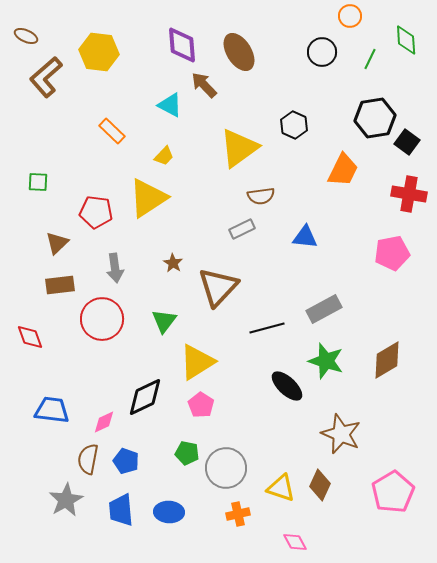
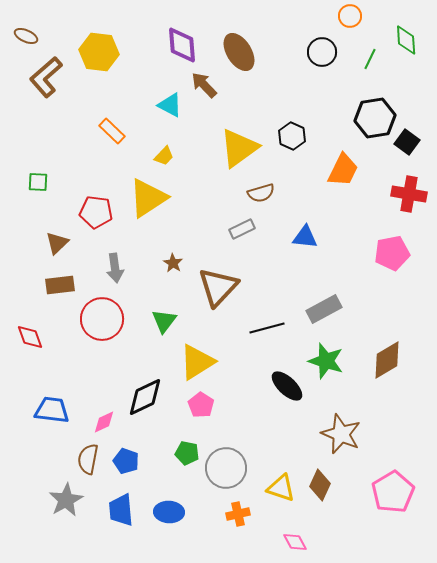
black hexagon at (294, 125): moved 2 px left, 11 px down
brown semicircle at (261, 196): moved 3 px up; rotated 8 degrees counterclockwise
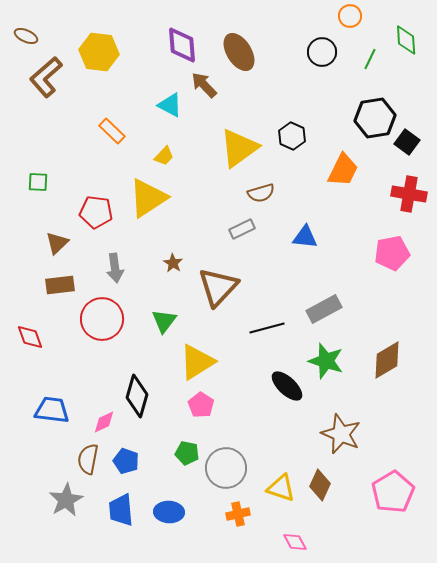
black diamond at (145, 397): moved 8 px left, 1 px up; rotated 48 degrees counterclockwise
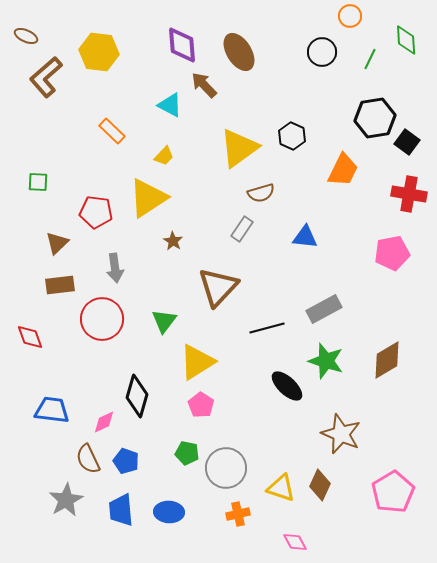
gray rectangle at (242, 229): rotated 30 degrees counterclockwise
brown star at (173, 263): moved 22 px up
brown semicircle at (88, 459): rotated 36 degrees counterclockwise
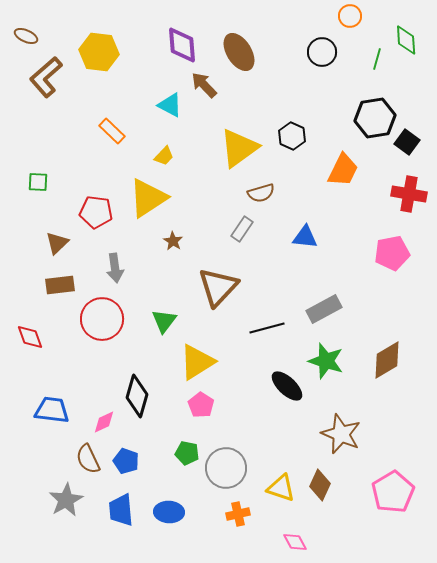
green line at (370, 59): moved 7 px right; rotated 10 degrees counterclockwise
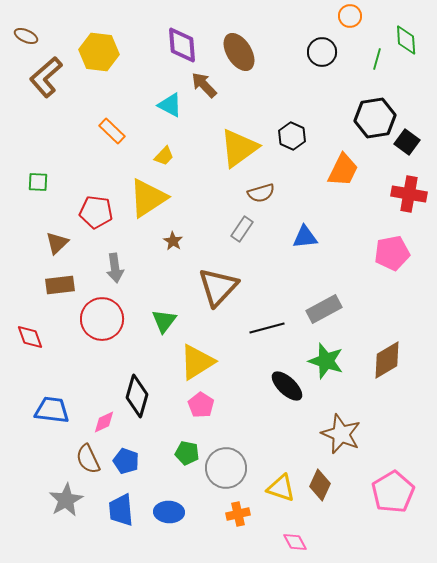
blue triangle at (305, 237): rotated 12 degrees counterclockwise
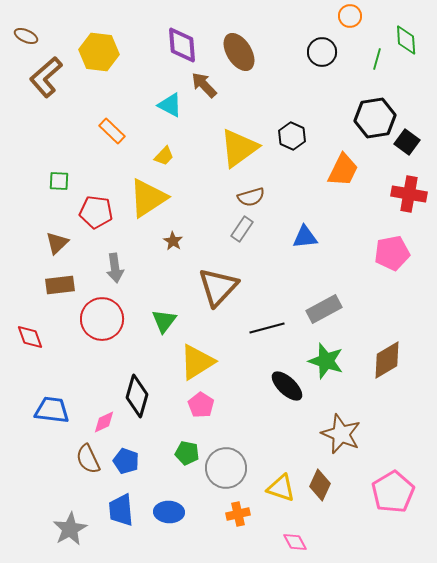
green square at (38, 182): moved 21 px right, 1 px up
brown semicircle at (261, 193): moved 10 px left, 4 px down
gray star at (66, 500): moved 4 px right, 29 px down
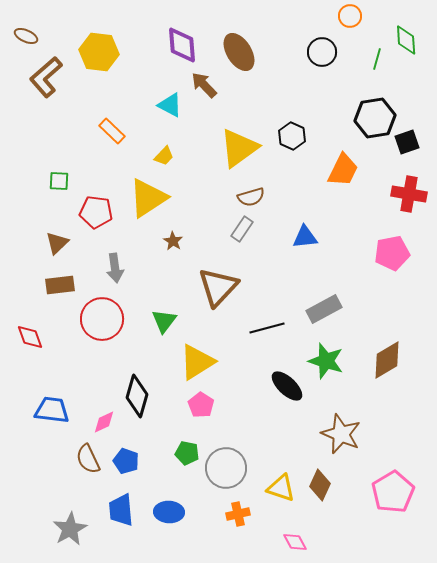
black square at (407, 142): rotated 35 degrees clockwise
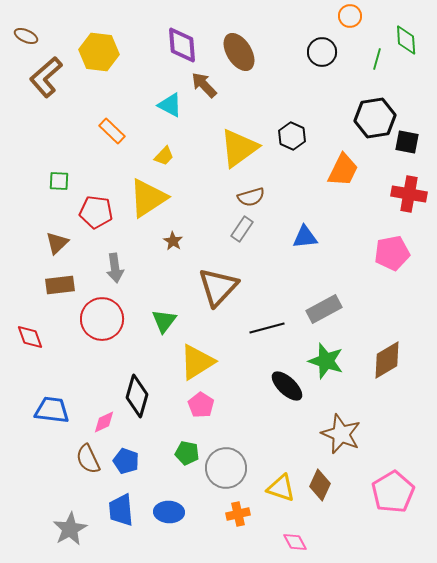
black square at (407, 142): rotated 30 degrees clockwise
